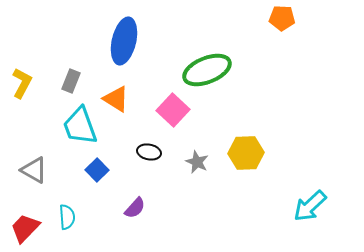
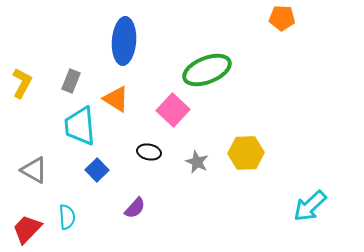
blue ellipse: rotated 9 degrees counterclockwise
cyan trapezoid: rotated 15 degrees clockwise
red trapezoid: moved 2 px right, 1 px down
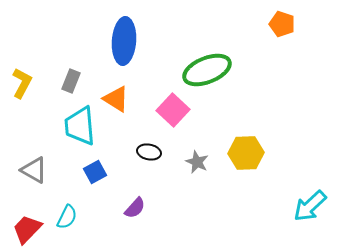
orange pentagon: moved 6 px down; rotated 15 degrees clockwise
blue square: moved 2 px left, 2 px down; rotated 15 degrees clockwise
cyan semicircle: rotated 30 degrees clockwise
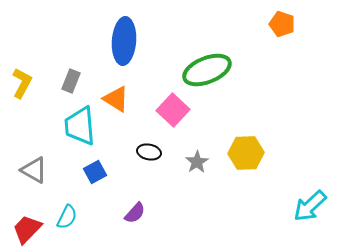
gray star: rotated 15 degrees clockwise
purple semicircle: moved 5 px down
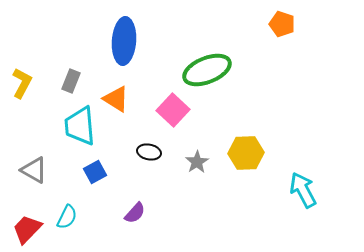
cyan arrow: moved 7 px left, 16 px up; rotated 105 degrees clockwise
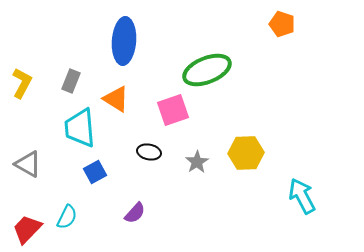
pink square: rotated 28 degrees clockwise
cyan trapezoid: moved 2 px down
gray triangle: moved 6 px left, 6 px up
cyan arrow: moved 1 px left, 6 px down
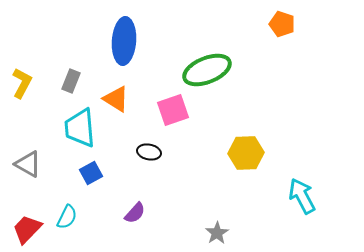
gray star: moved 20 px right, 71 px down
blue square: moved 4 px left, 1 px down
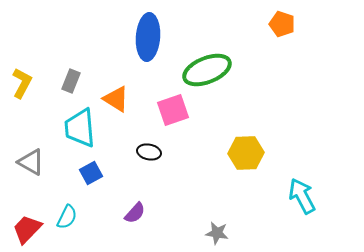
blue ellipse: moved 24 px right, 4 px up
gray triangle: moved 3 px right, 2 px up
gray star: rotated 30 degrees counterclockwise
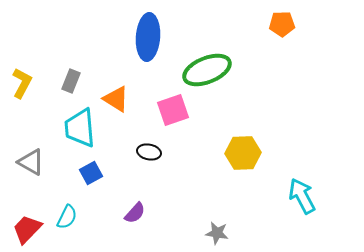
orange pentagon: rotated 20 degrees counterclockwise
yellow hexagon: moved 3 px left
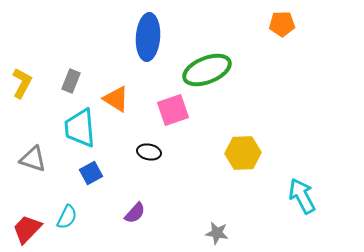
gray triangle: moved 2 px right, 3 px up; rotated 12 degrees counterclockwise
